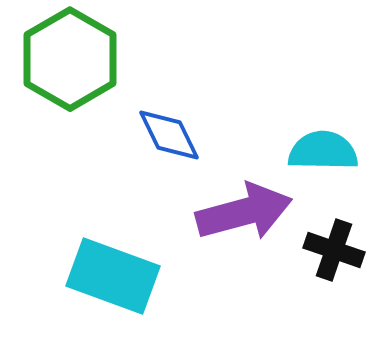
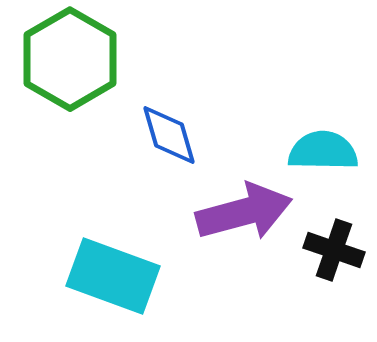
blue diamond: rotated 10 degrees clockwise
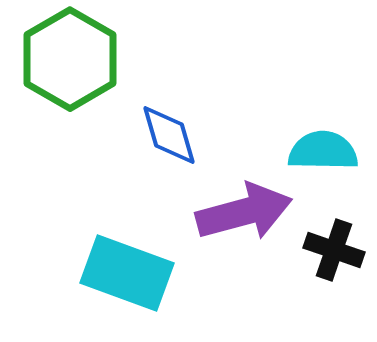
cyan rectangle: moved 14 px right, 3 px up
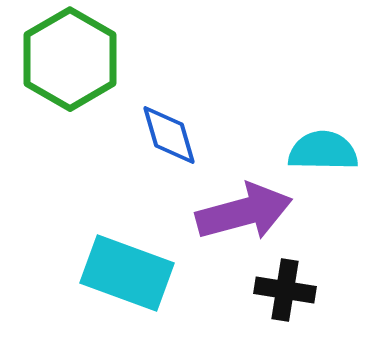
black cross: moved 49 px left, 40 px down; rotated 10 degrees counterclockwise
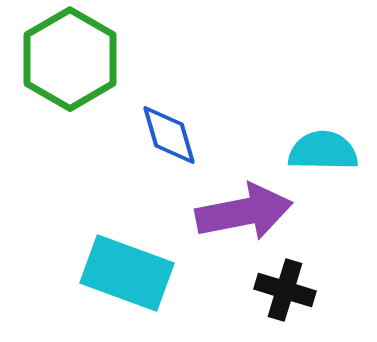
purple arrow: rotated 4 degrees clockwise
black cross: rotated 8 degrees clockwise
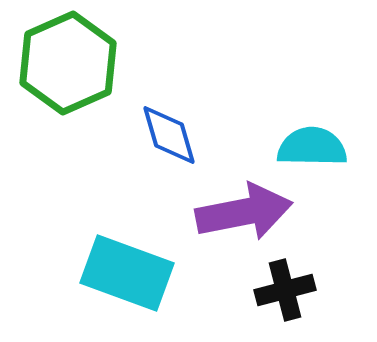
green hexagon: moved 2 px left, 4 px down; rotated 6 degrees clockwise
cyan semicircle: moved 11 px left, 4 px up
black cross: rotated 32 degrees counterclockwise
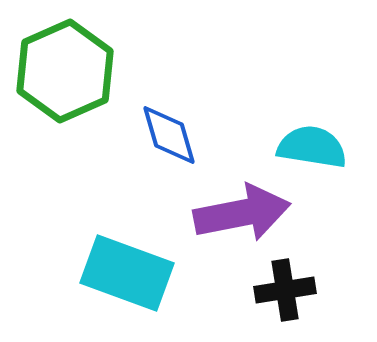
green hexagon: moved 3 px left, 8 px down
cyan semicircle: rotated 8 degrees clockwise
purple arrow: moved 2 px left, 1 px down
black cross: rotated 6 degrees clockwise
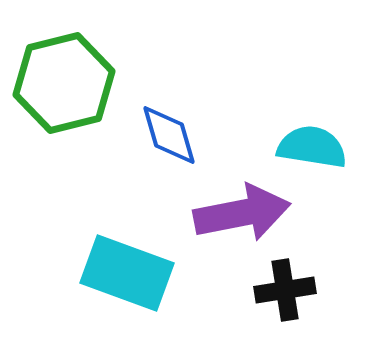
green hexagon: moved 1 px left, 12 px down; rotated 10 degrees clockwise
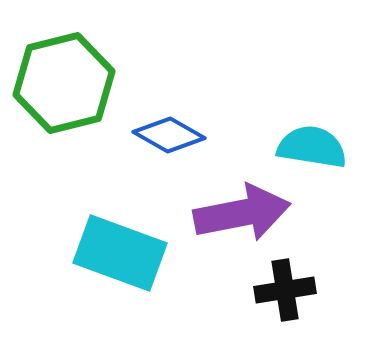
blue diamond: rotated 44 degrees counterclockwise
cyan rectangle: moved 7 px left, 20 px up
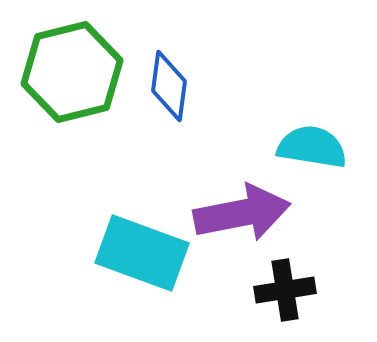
green hexagon: moved 8 px right, 11 px up
blue diamond: moved 49 px up; rotated 68 degrees clockwise
cyan rectangle: moved 22 px right
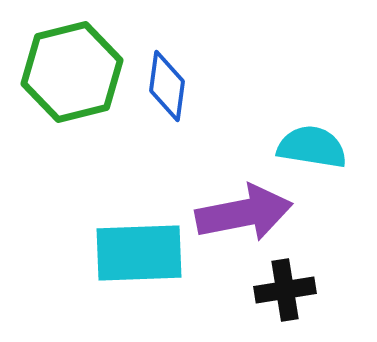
blue diamond: moved 2 px left
purple arrow: moved 2 px right
cyan rectangle: moved 3 px left; rotated 22 degrees counterclockwise
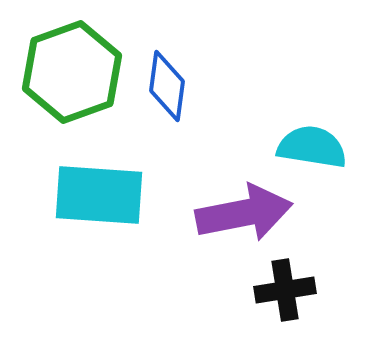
green hexagon: rotated 6 degrees counterclockwise
cyan rectangle: moved 40 px left, 58 px up; rotated 6 degrees clockwise
